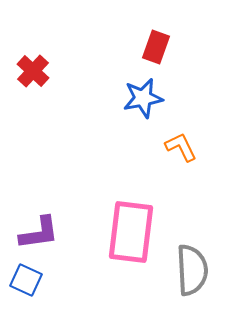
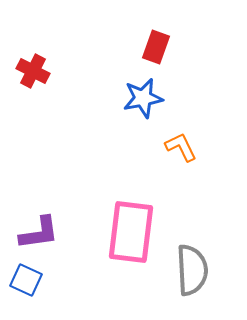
red cross: rotated 16 degrees counterclockwise
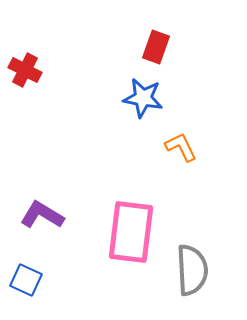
red cross: moved 8 px left, 1 px up
blue star: rotated 21 degrees clockwise
purple L-shape: moved 3 px right, 18 px up; rotated 141 degrees counterclockwise
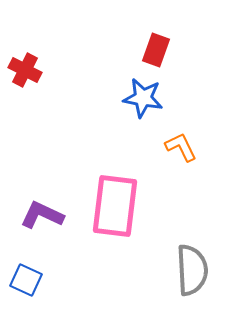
red rectangle: moved 3 px down
purple L-shape: rotated 6 degrees counterclockwise
pink rectangle: moved 16 px left, 26 px up
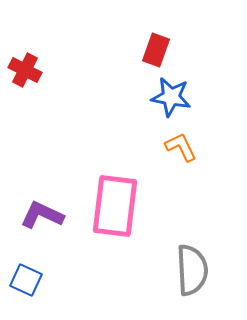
blue star: moved 28 px right, 1 px up
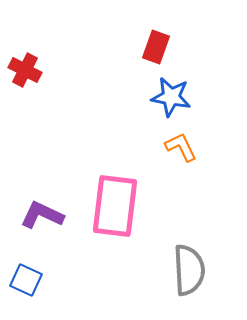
red rectangle: moved 3 px up
gray semicircle: moved 3 px left
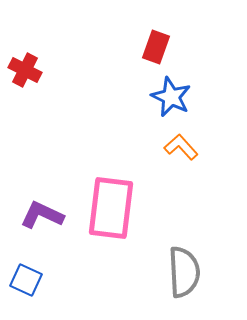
blue star: rotated 15 degrees clockwise
orange L-shape: rotated 16 degrees counterclockwise
pink rectangle: moved 4 px left, 2 px down
gray semicircle: moved 5 px left, 2 px down
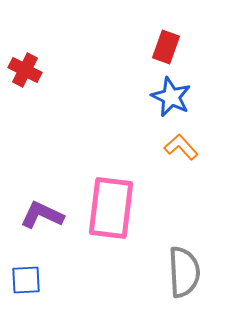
red rectangle: moved 10 px right
blue square: rotated 28 degrees counterclockwise
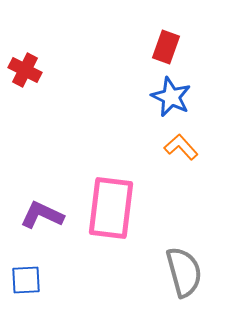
gray semicircle: rotated 12 degrees counterclockwise
